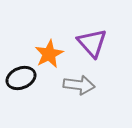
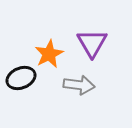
purple triangle: rotated 12 degrees clockwise
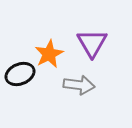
black ellipse: moved 1 px left, 4 px up
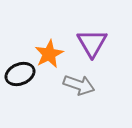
gray arrow: rotated 12 degrees clockwise
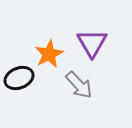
black ellipse: moved 1 px left, 4 px down
gray arrow: rotated 28 degrees clockwise
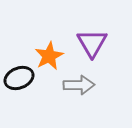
orange star: moved 2 px down
gray arrow: rotated 48 degrees counterclockwise
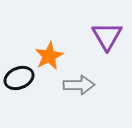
purple triangle: moved 15 px right, 7 px up
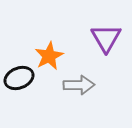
purple triangle: moved 1 px left, 2 px down
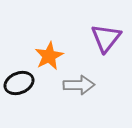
purple triangle: rotated 8 degrees clockwise
black ellipse: moved 5 px down
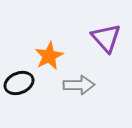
purple triangle: rotated 20 degrees counterclockwise
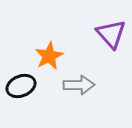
purple triangle: moved 5 px right, 4 px up
black ellipse: moved 2 px right, 3 px down
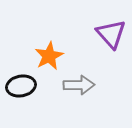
black ellipse: rotated 12 degrees clockwise
